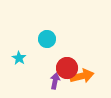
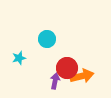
cyan star: rotated 24 degrees clockwise
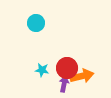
cyan circle: moved 11 px left, 16 px up
cyan star: moved 23 px right, 12 px down; rotated 24 degrees clockwise
purple arrow: moved 9 px right, 3 px down
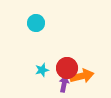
cyan star: rotated 24 degrees counterclockwise
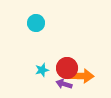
orange arrow: rotated 15 degrees clockwise
purple arrow: rotated 84 degrees counterclockwise
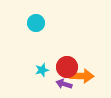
red circle: moved 1 px up
